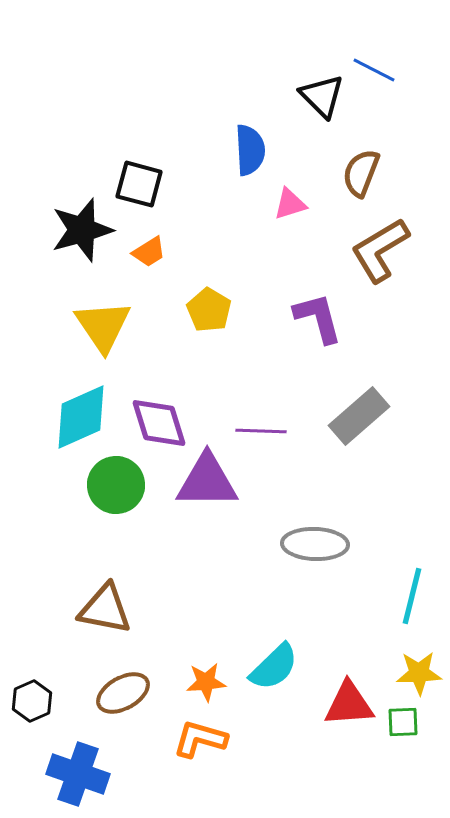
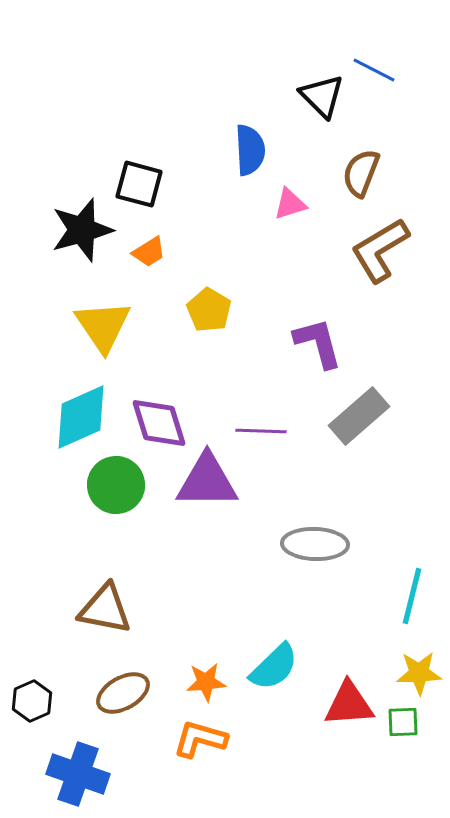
purple L-shape: moved 25 px down
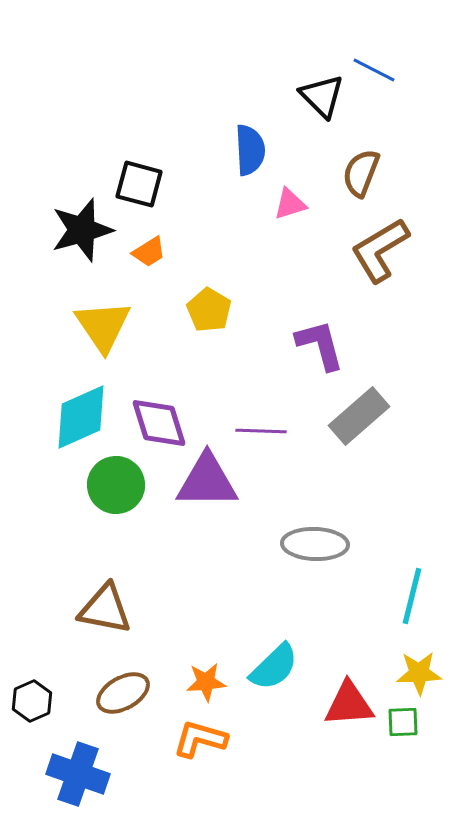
purple L-shape: moved 2 px right, 2 px down
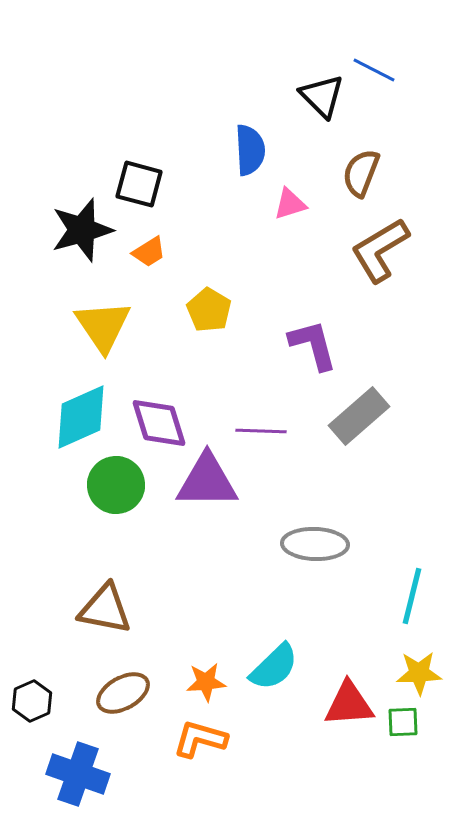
purple L-shape: moved 7 px left
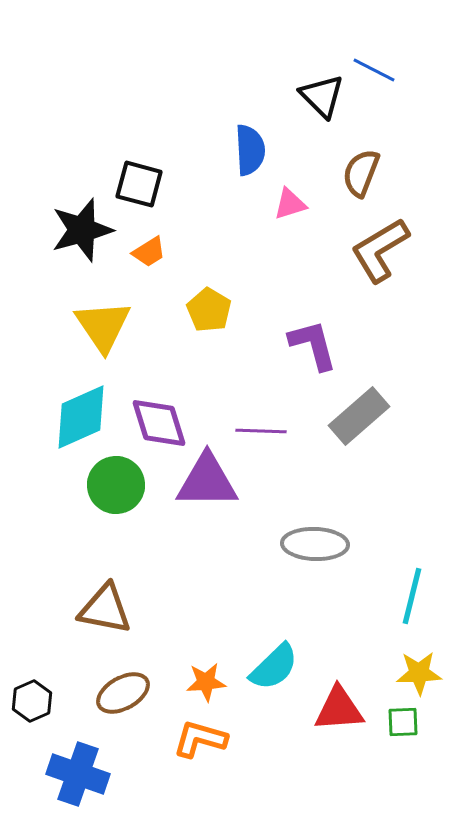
red triangle: moved 10 px left, 5 px down
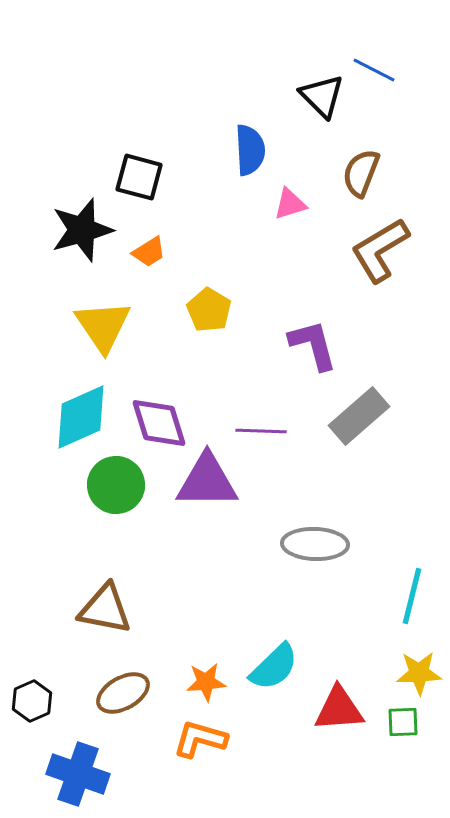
black square: moved 7 px up
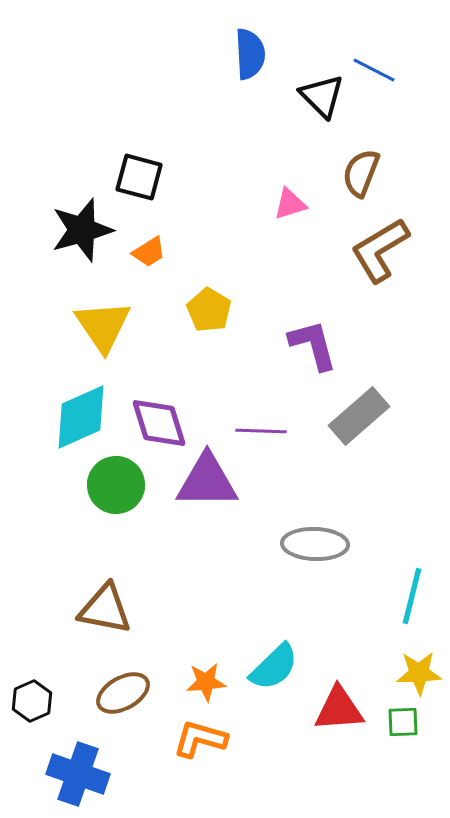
blue semicircle: moved 96 px up
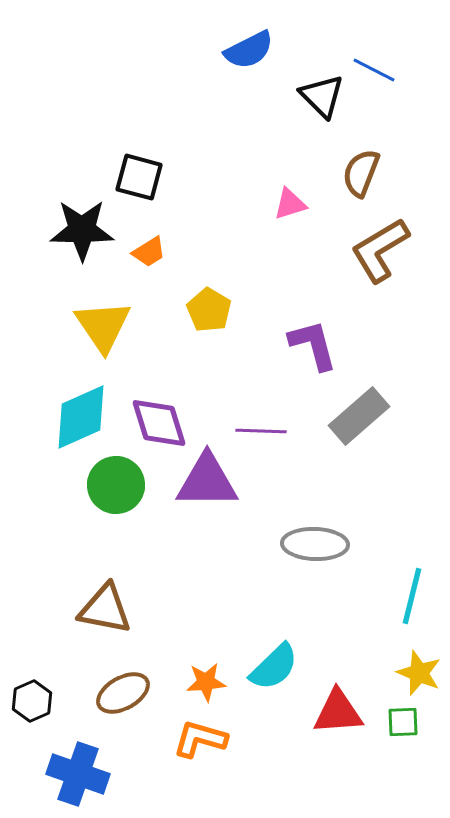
blue semicircle: moved 1 px left, 4 px up; rotated 66 degrees clockwise
black star: rotated 16 degrees clockwise
yellow star: rotated 24 degrees clockwise
red triangle: moved 1 px left, 3 px down
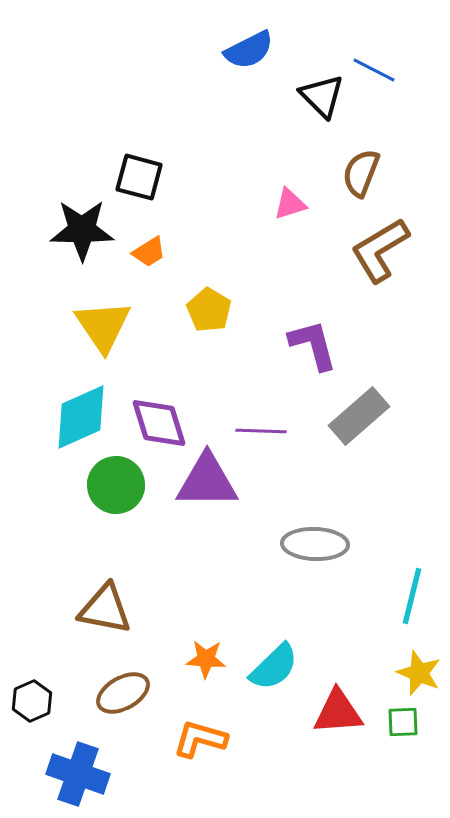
orange star: moved 23 px up; rotated 9 degrees clockwise
